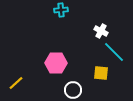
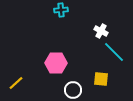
yellow square: moved 6 px down
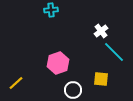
cyan cross: moved 10 px left
white cross: rotated 24 degrees clockwise
pink hexagon: moved 2 px right; rotated 20 degrees counterclockwise
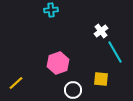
cyan line: moved 1 px right; rotated 15 degrees clockwise
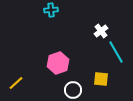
cyan line: moved 1 px right
